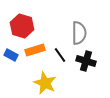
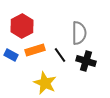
red hexagon: rotated 15 degrees clockwise
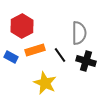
blue rectangle: moved 2 px down
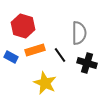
red hexagon: moved 1 px right; rotated 15 degrees counterclockwise
black cross: moved 1 px right, 2 px down
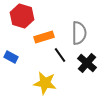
red hexagon: moved 1 px left, 10 px up
orange rectangle: moved 9 px right, 13 px up
black cross: rotated 24 degrees clockwise
yellow star: rotated 15 degrees counterclockwise
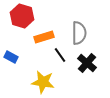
yellow star: moved 2 px left, 1 px up
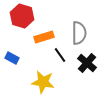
blue rectangle: moved 1 px right, 1 px down
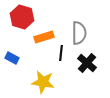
red hexagon: moved 1 px down
black line: moved 1 px right, 2 px up; rotated 42 degrees clockwise
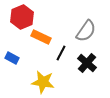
red hexagon: rotated 20 degrees clockwise
gray semicircle: moved 7 px right, 2 px up; rotated 35 degrees clockwise
orange rectangle: moved 3 px left; rotated 42 degrees clockwise
black line: rotated 21 degrees clockwise
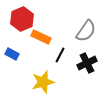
red hexagon: moved 2 px down
black line: moved 1 px left, 2 px down
blue rectangle: moved 4 px up
black cross: rotated 24 degrees clockwise
yellow star: rotated 25 degrees counterclockwise
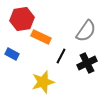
red hexagon: rotated 15 degrees clockwise
black line: moved 1 px right, 1 px down
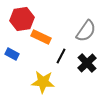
black cross: rotated 18 degrees counterclockwise
yellow star: rotated 20 degrees clockwise
